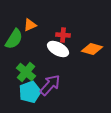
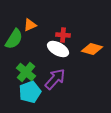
purple arrow: moved 5 px right, 6 px up
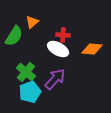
orange triangle: moved 2 px right, 3 px up; rotated 16 degrees counterclockwise
green semicircle: moved 3 px up
orange diamond: rotated 10 degrees counterclockwise
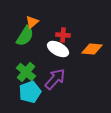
green semicircle: moved 11 px right
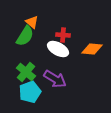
orange triangle: rotated 40 degrees counterclockwise
purple arrow: rotated 80 degrees clockwise
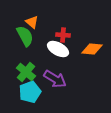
green semicircle: rotated 60 degrees counterclockwise
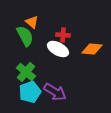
purple arrow: moved 13 px down
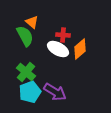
orange diamond: moved 12 px left; rotated 45 degrees counterclockwise
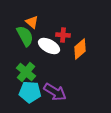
white ellipse: moved 9 px left, 3 px up
cyan pentagon: rotated 25 degrees clockwise
